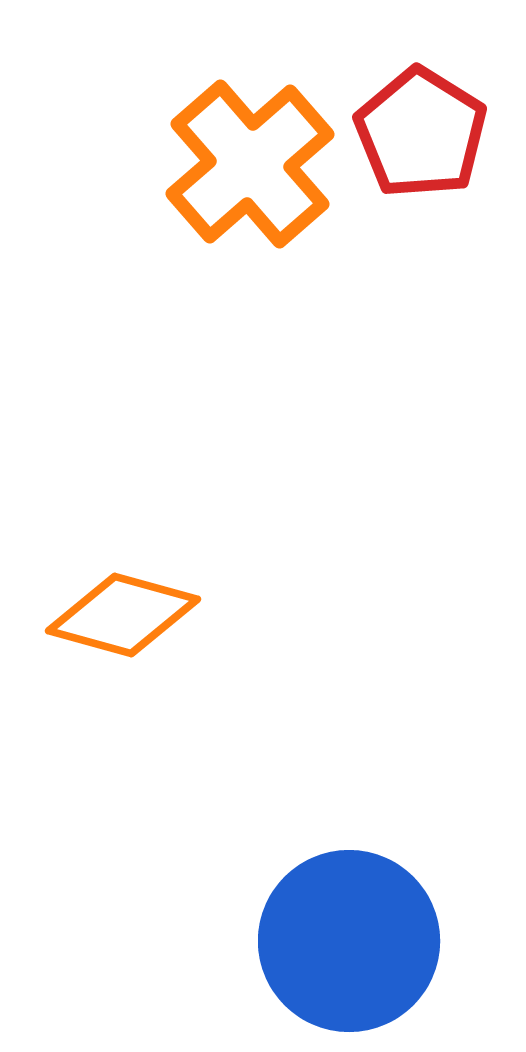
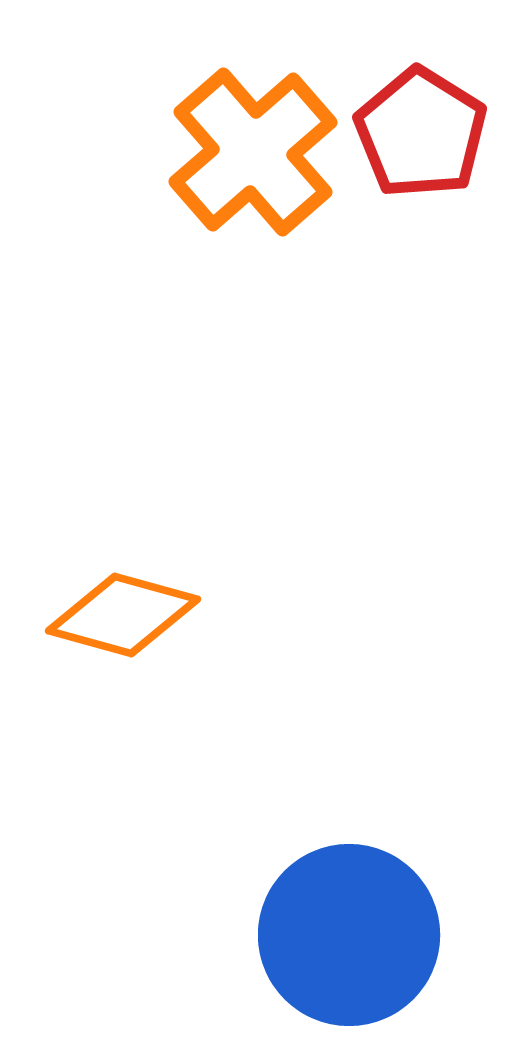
orange cross: moved 3 px right, 12 px up
blue circle: moved 6 px up
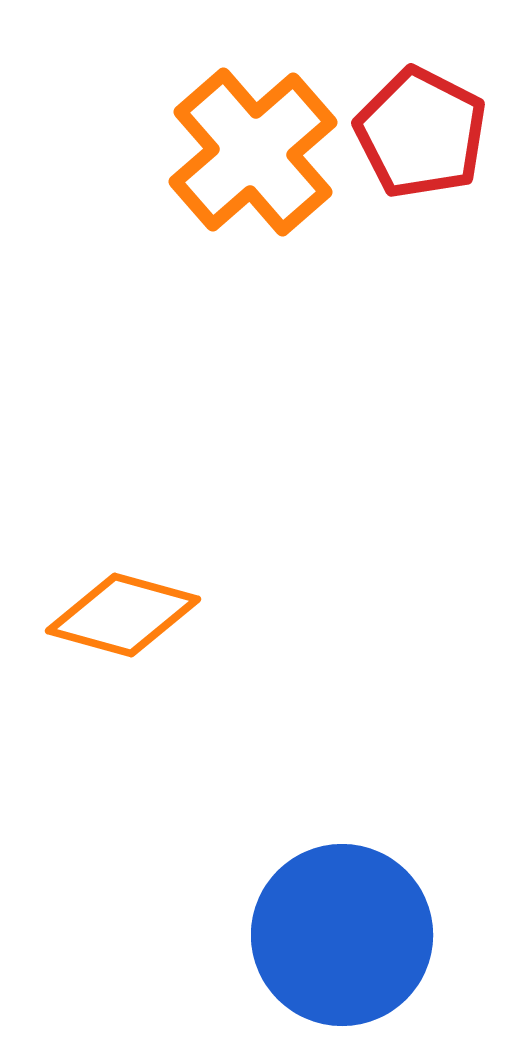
red pentagon: rotated 5 degrees counterclockwise
blue circle: moved 7 px left
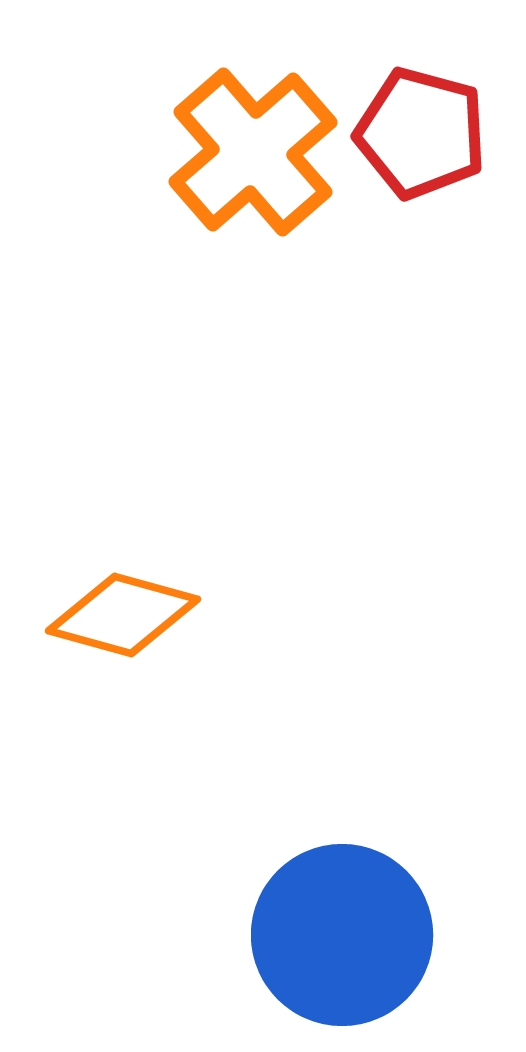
red pentagon: rotated 12 degrees counterclockwise
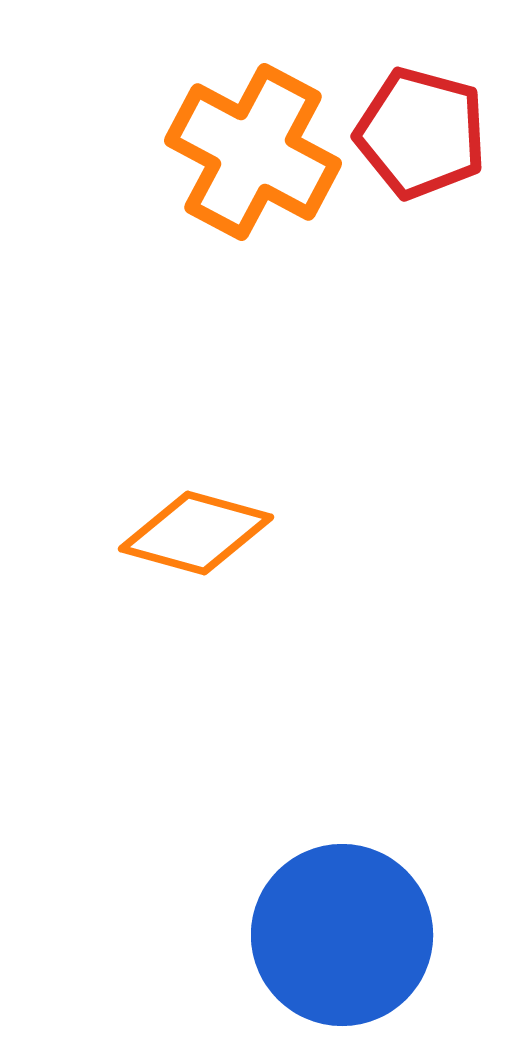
orange cross: rotated 21 degrees counterclockwise
orange diamond: moved 73 px right, 82 px up
